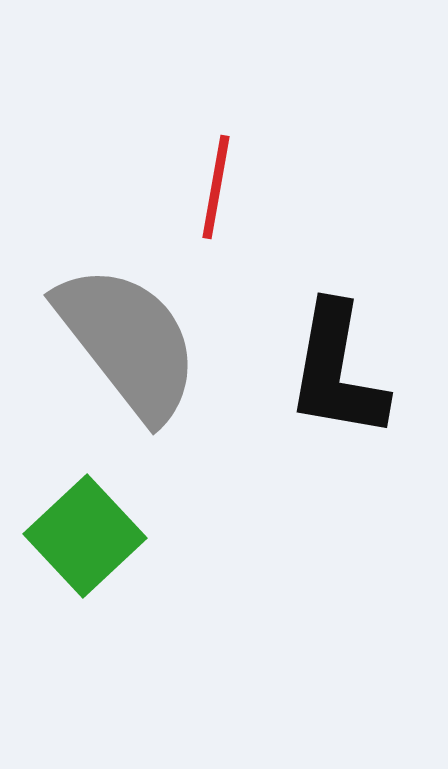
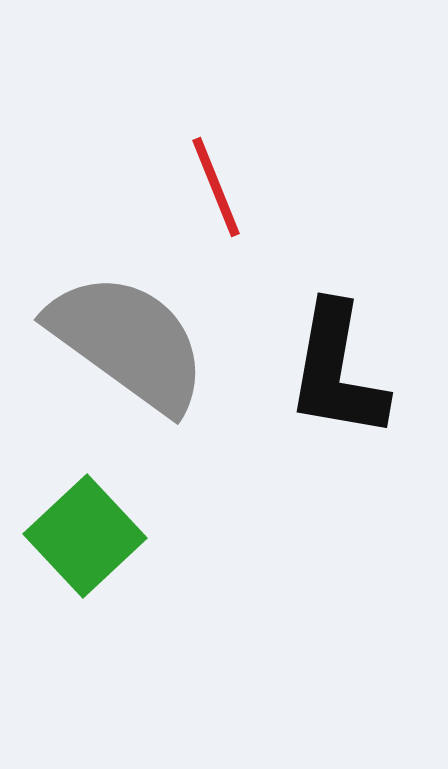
red line: rotated 32 degrees counterclockwise
gray semicircle: rotated 16 degrees counterclockwise
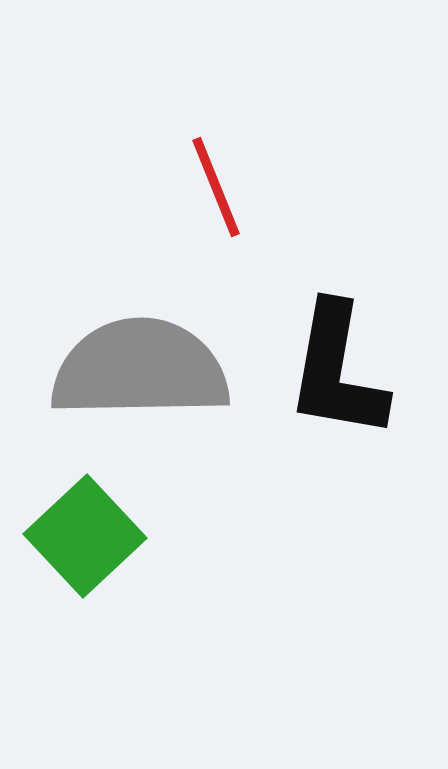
gray semicircle: moved 12 px right, 27 px down; rotated 37 degrees counterclockwise
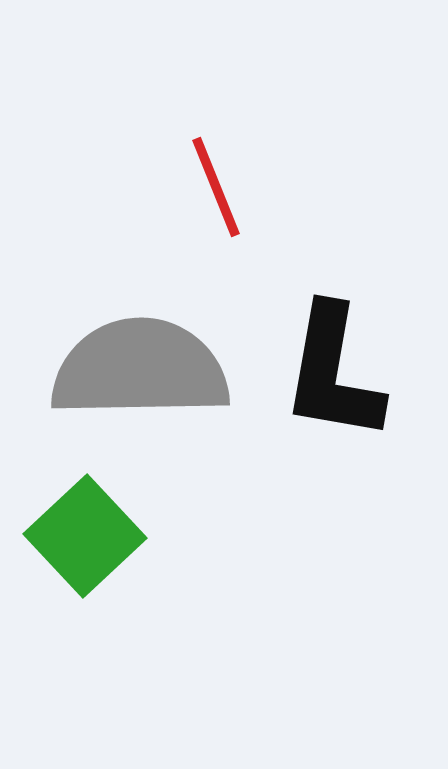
black L-shape: moved 4 px left, 2 px down
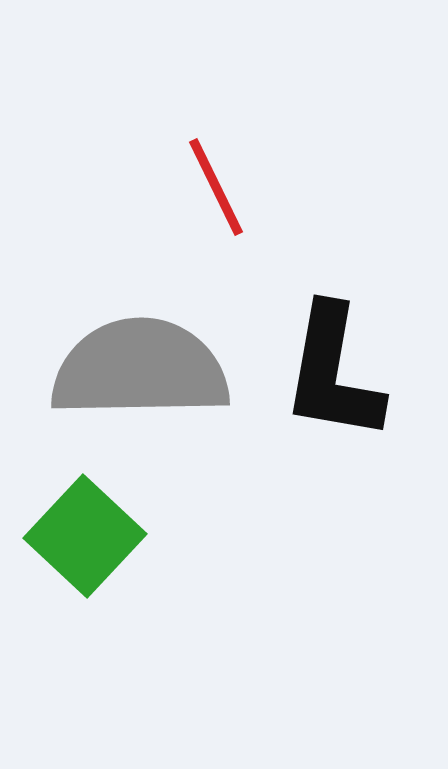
red line: rotated 4 degrees counterclockwise
green square: rotated 4 degrees counterclockwise
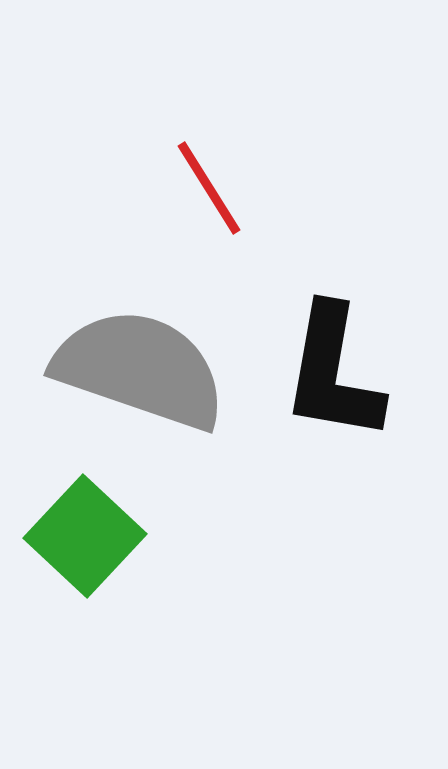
red line: moved 7 px left, 1 px down; rotated 6 degrees counterclockwise
gray semicircle: rotated 20 degrees clockwise
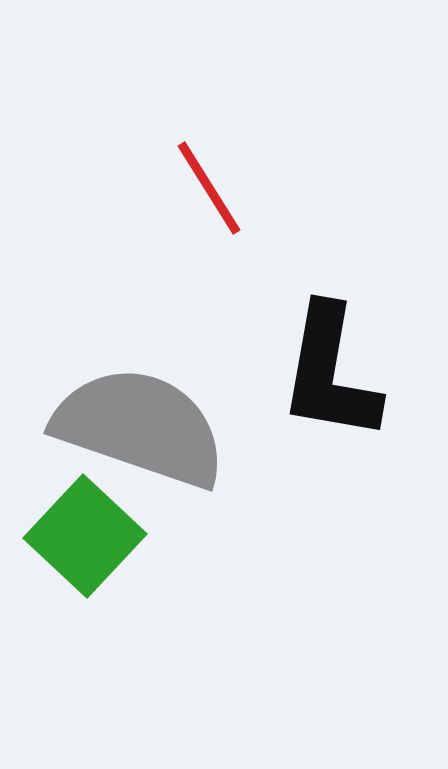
gray semicircle: moved 58 px down
black L-shape: moved 3 px left
